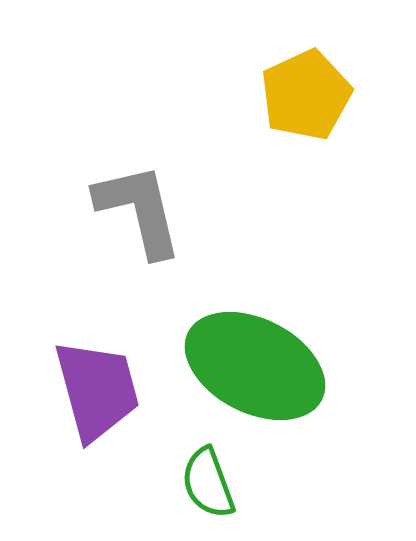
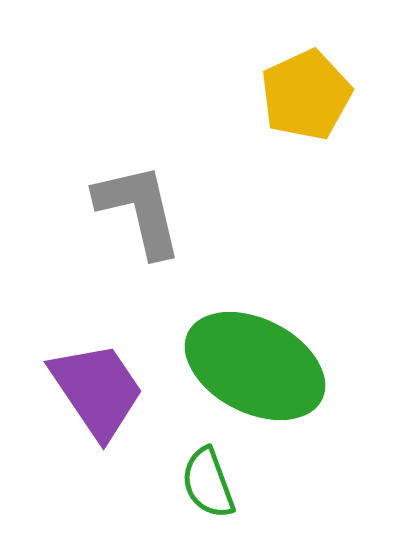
purple trapezoid: rotated 19 degrees counterclockwise
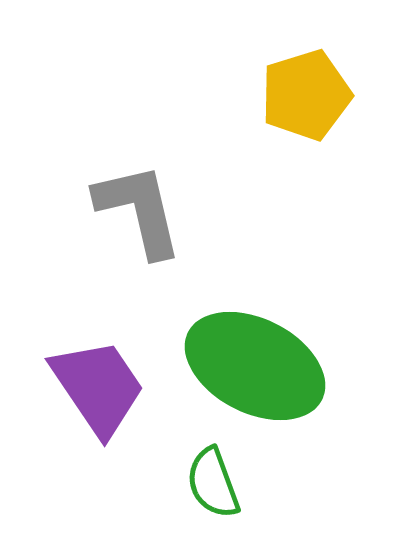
yellow pentagon: rotated 8 degrees clockwise
purple trapezoid: moved 1 px right, 3 px up
green semicircle: moved 5 px right
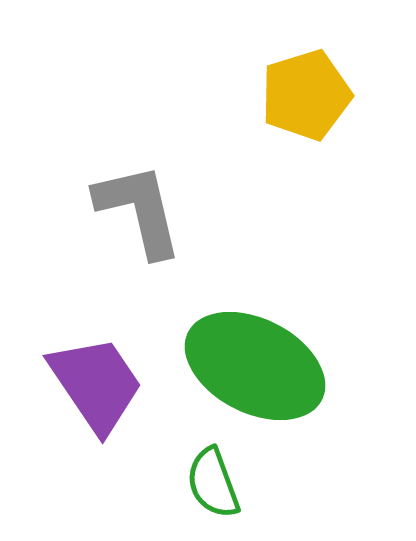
purple trapezoid: moved 2 px left, 3 px up
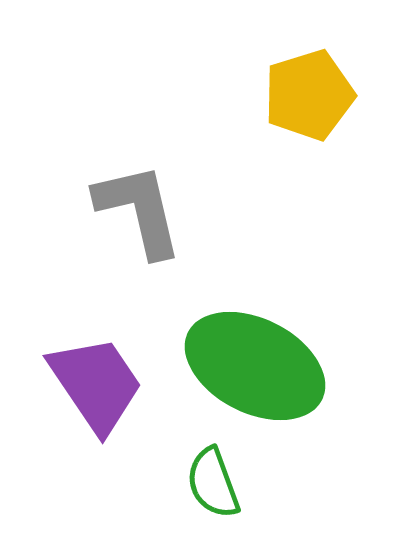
yellow pentagon: moved 3 px right
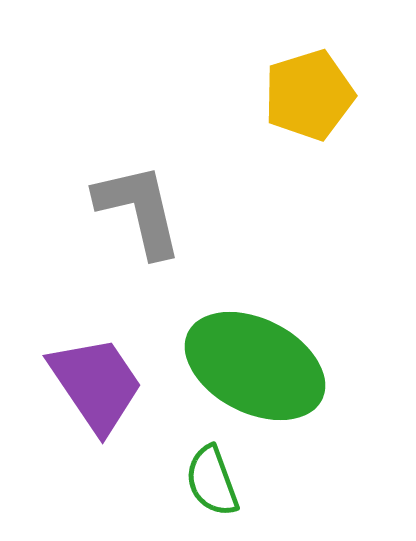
green semicircle: moved 1 px left, 2 px up
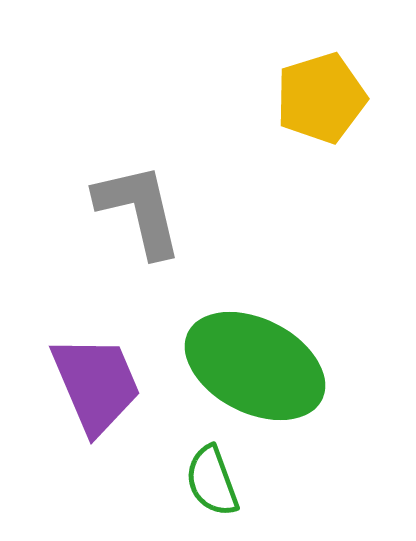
yellow pentagon: moved 12 px right, 3 px down
purple trapezoid: rotated 11 degrees clockwise
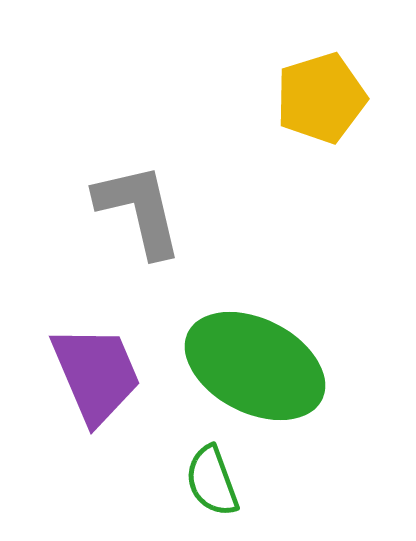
purple trapezoid: moved 10 px up
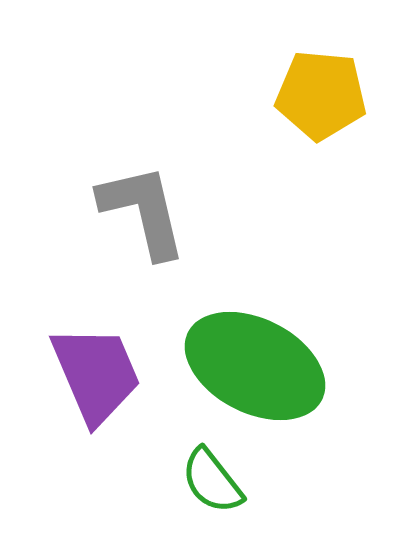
yellow pentagon: moved 3 px up; rotated 22 degrees clockwise
gray L-shape: moved 4 px right, 1 px down
green semicircle: rotated 18 degrees counterclockwise
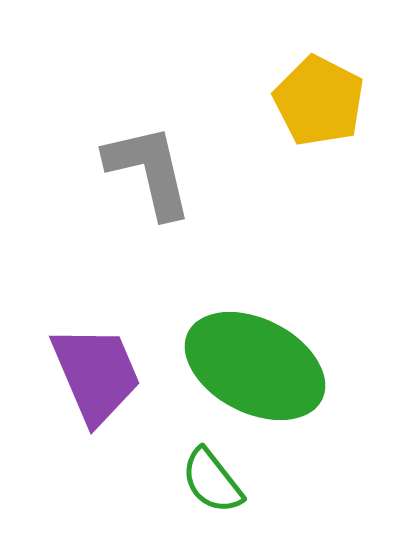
yellow pentagon: moved 2 px left, 6 px down; rotated 22 degrees clockwise
gray L-shape: moved 6 px right, 40 px up
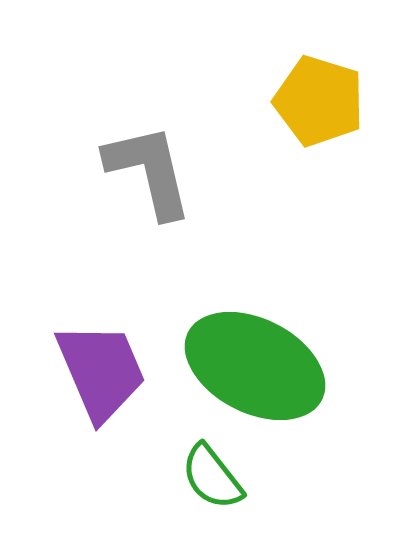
yellow pentagon: rotated 10 degrees counterclockwise
purple trapezoid: moved 5 px right, 3 px up
green semicircle: moved 4 px up
